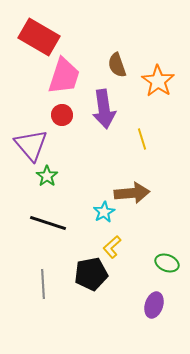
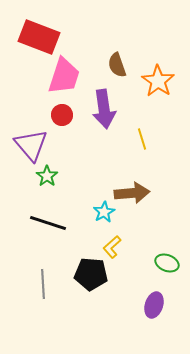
red rectangle: rotated 9 degrees counterclockwise
black pentagon: rotated 16 degrees clockwise
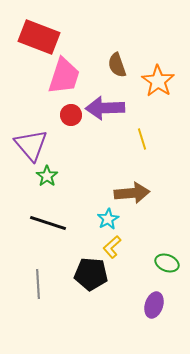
purple arrow: moved 1 px right, 1 px up; rotated 96 degrees clockwise
red circle: moved 9 px right
cyan star: moved 4 px right, 7 px down
gray line: moved 5 px left
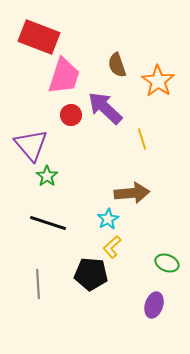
purple arrow: rotated 45 degrees clockwise
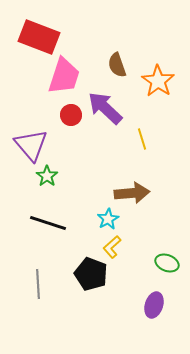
black pentagon: rotated 16 degrees clockwise
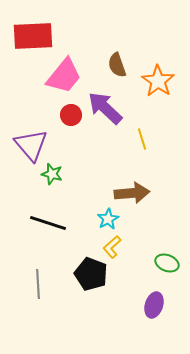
red rectangle: moved 6 px left, 1 px up; rotated 24 degrees counterclockwise
pink trapezoid: rotated 21 degrees clockwise
green star: moved 5 px right, 2 px up; rotated 20 degrees counterclockwise
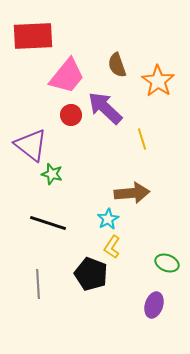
pink trapezoid: moved 3 px right
purple triangle: rotated 12 degrees counterclockwise
yellow L-shape: rotated 15 degrees counterclockwise
